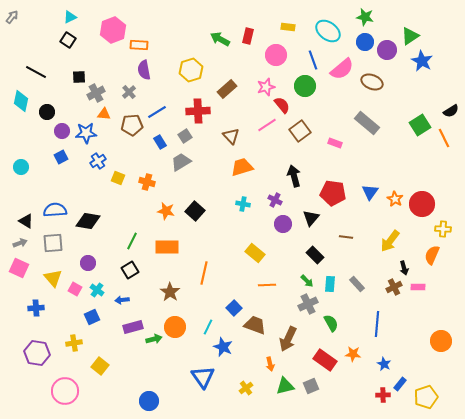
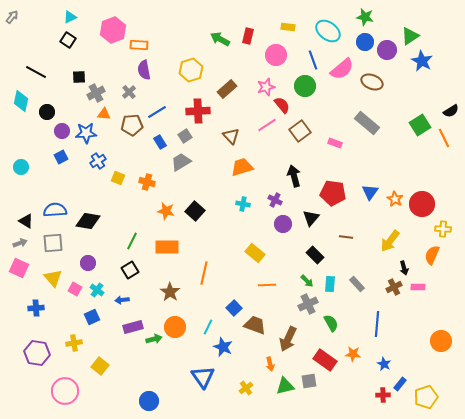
gray square at (311, 386): moved 2 px left, 5 px up; rotated 14 degrees clockwise
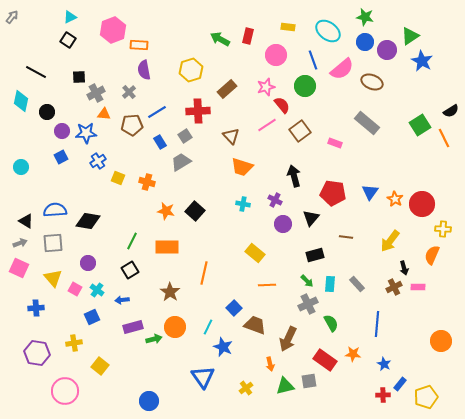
orange trapezoid at (242, 167): rotated 145 degrees counterclockwise
black rectangle at (315, 255): rotated 60 degrees counterclockwise
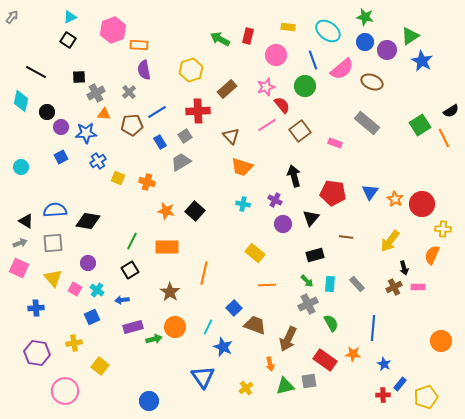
purple circle at (62, 131): moved 1 px left, 4 px up
blue line at (377, 324): moved 4 px left, 4 px down
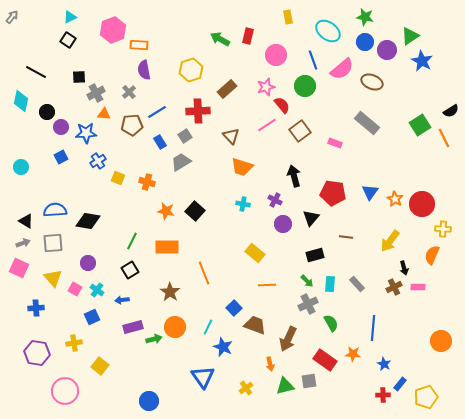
yellow rectangle at (288, 27): moved 10 px up; rotated 72 degrees clockwise
gray arrow at (20, 243): moved 3 px right
orange line at (204, 273): rotated 35 degrees counterclockwise
